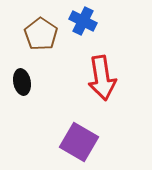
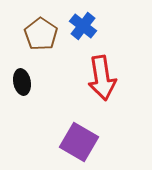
blue cross: moved 5 px down; rotated 12 degrees clockwise
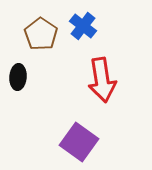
red arrow: moved 2 px down
black ellipse: moved 4 px left, 5 px up; rotated 15 degrees clockwise
purple square: rotated 6 degrees clockwise
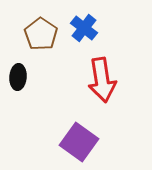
blue cross: moved 1 px right, 2 px down
